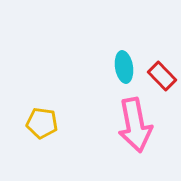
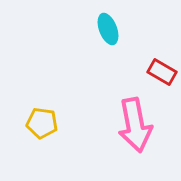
cyan ellipse: moved 16 px left, 38 px up; rotated 12 degrees counterclockwise
red rectangle: moved 4 px up; rotated 16 degrees counterclockwise
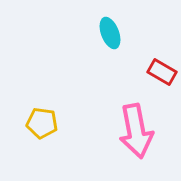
cyan ellipse: moved 2 px right, 4 px down
pink arrow: moved 1 px right, 6 px down
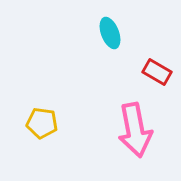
red rectangle: moved 5 px left
pink arrow: moved 1 px left, 1 px up
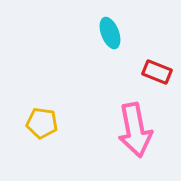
red rectangle: rotated 8 degrees counterclockwise
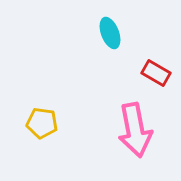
red rectangle: moved 1 px left, 1 px down; rotated 8 degrees clockwise
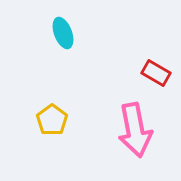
cyan ellipse: moved 47 px left
yellow pentagon: moved 10 px right, 3 px up; rotated 28 degrees clockwise
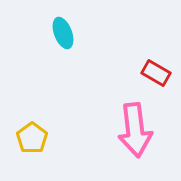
yellow pentagon: moved 20 px left, 18 px down
pink arrow: rotated 4 degrees clockwise
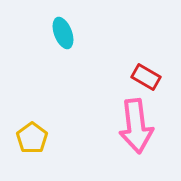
red rectangle: moved 10 px left, 4 px down
pink arrow: moved 1 px right, 4 px up
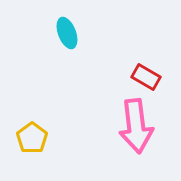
cyan ellipse: moved 4 px right
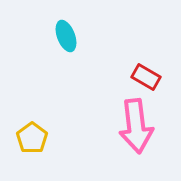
cyan ellipse: moved 1 px left, 3 px down
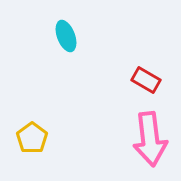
red rectangle: moved 3 px down
pink arrow: moved 14 px right, 13 px down
